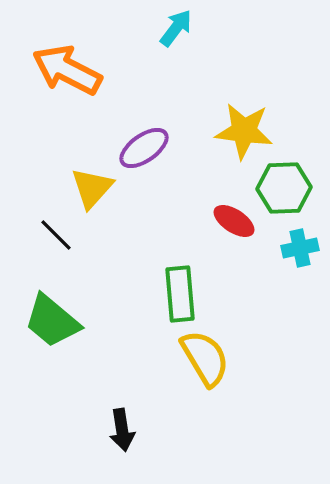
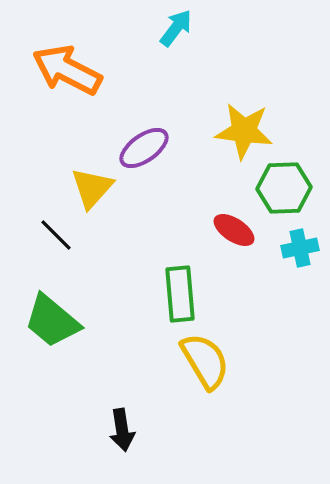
red ellipse: moved 9 px down
yellow semicircle: moved 3 px down
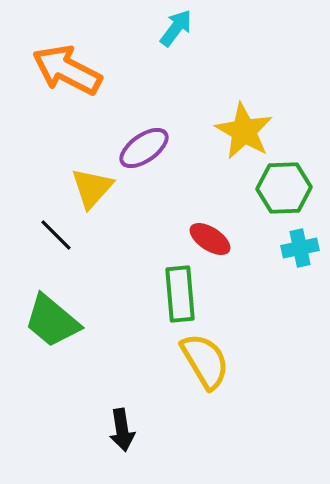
yellow star: rotated 22 degrees clockwise
red ellipse: moved 24 px left, 9 px down
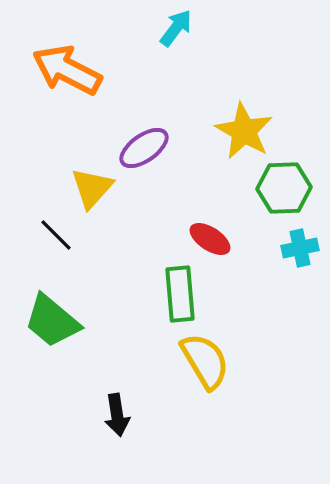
black arrow: moved 5 px left, 15 px up
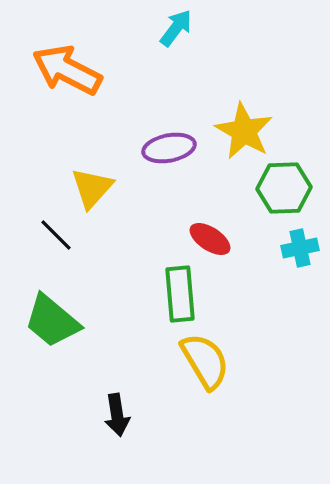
purple ellipse: moved 25 px right; rotated 24 degrees clockwise
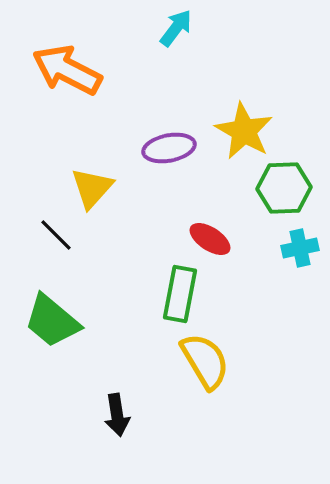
green rectangle: rotated 16 degrees clockwise
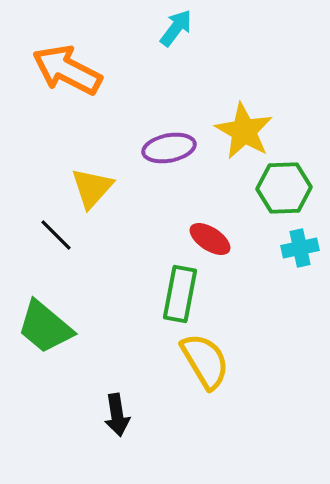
green trapezoid: moved 7 px left, 6 px down
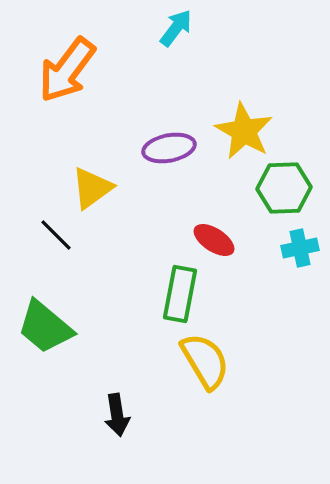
orange arrow: rotated 80 degrees counterclockwise
yellow triangle: rotated 12 degrees clockwise
red ellipse: moved 4 px right, 1 px down
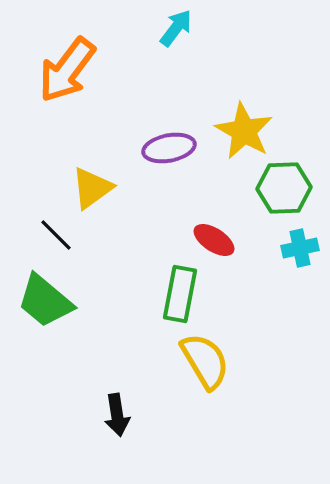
green trapezoid: moved 26 px up
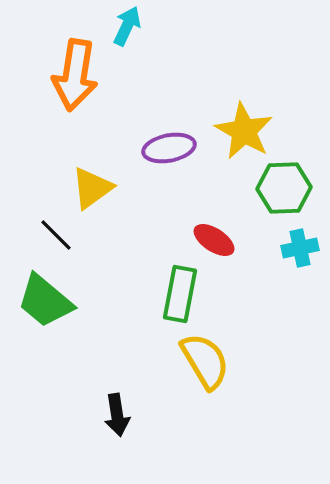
cyan arrow: moved 49 px left, 2 px up; rotated 12 degrees counterclockwise
orange arrow: moved 8 px right, 5 px down; rotated 28 degrees counterclockwise
